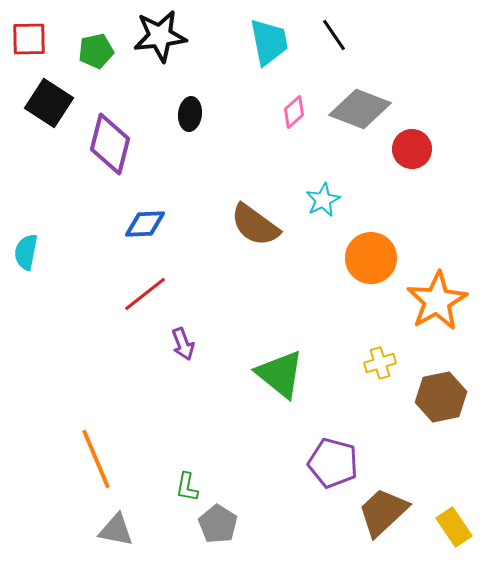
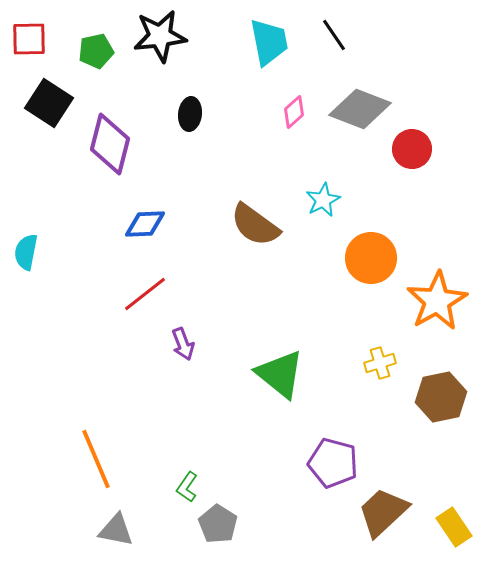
green L-shape: rotated 24 degrees clockwise
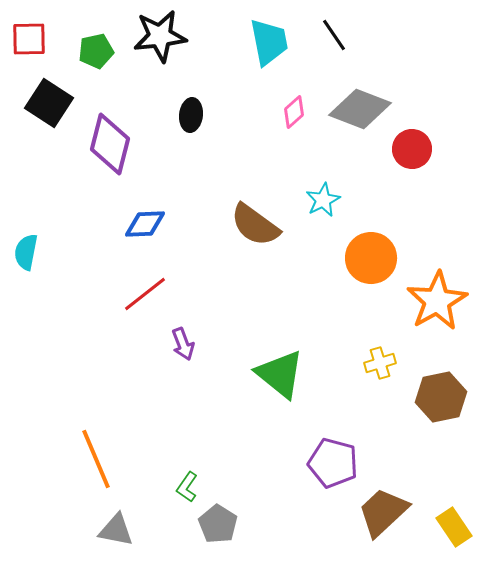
black ellipse: moved 1 px right, 1 px down
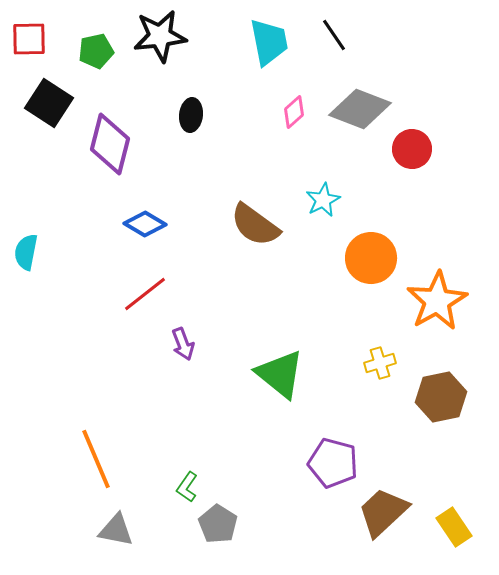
blue diamond: rotated 33 degrees clockwise
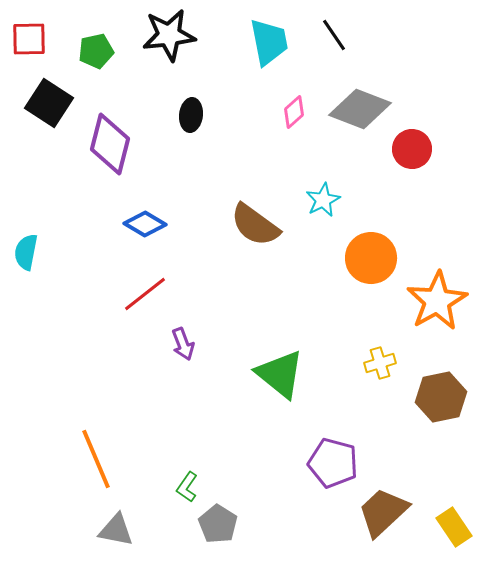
black star: moved 9 px right, 1 px up
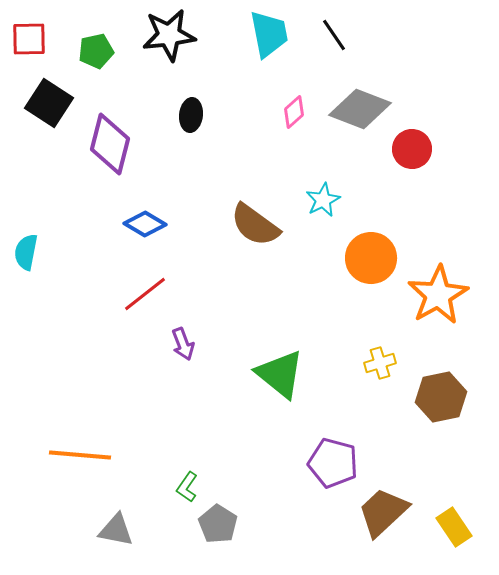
cyan trapezoid: moved 8 px up
orange star: moved 1 px right, 6 px up
orange line: moved 16 px left, 4 px up; rotated 62 degrees counterclockwise
